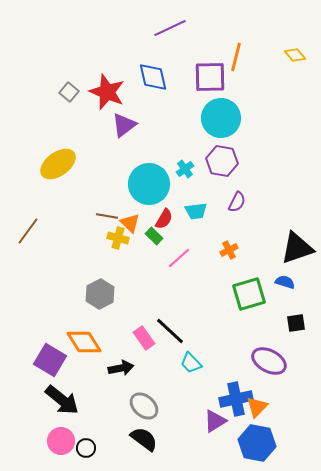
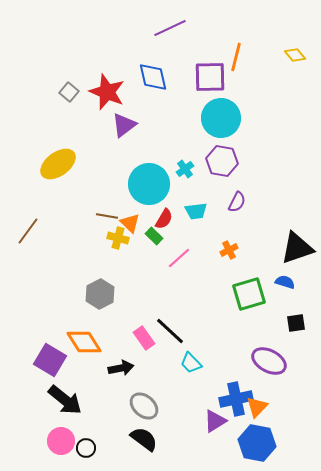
black arrow at (62, 400): moved 3 px right
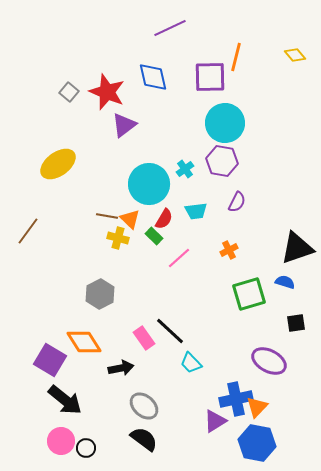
cyan circle at (221, 118): moved 4 px right, 5 px down
orange triangle at (130, 223): moved 4 px up
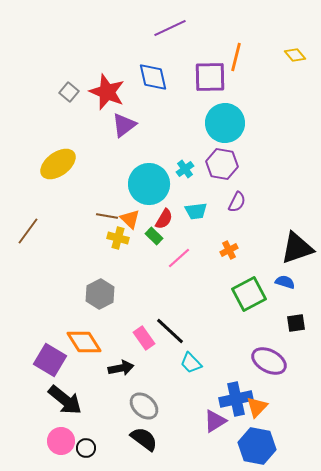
purple hexagon at (222, 161): moved 3 px down
green square at (249, 294): rotated 12 degrees counterclockwise
blue hexagon at (257, 443): moved 3 px down
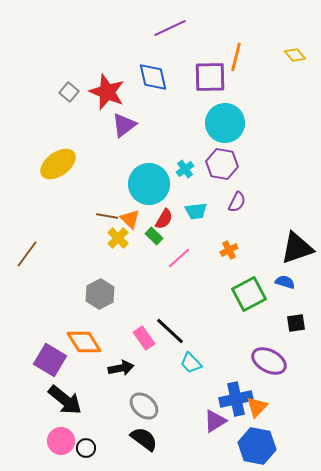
brown line at (28, 231): moved 1 px left, 23 px down
yellow cross at (118, 238): rotated 30 degrees clockwise
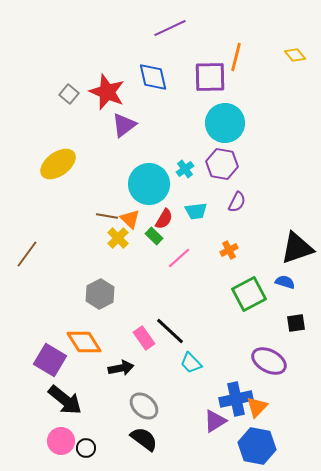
gray square at (69, 92): moved 2 px down
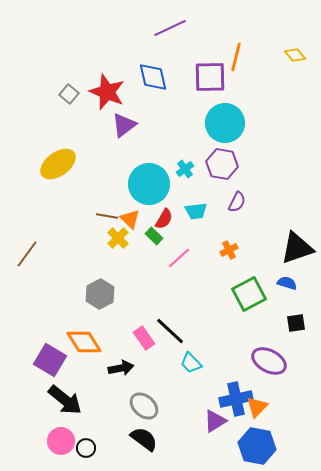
blue semicircle at (285, 282): moved 2 px right, 1 px down
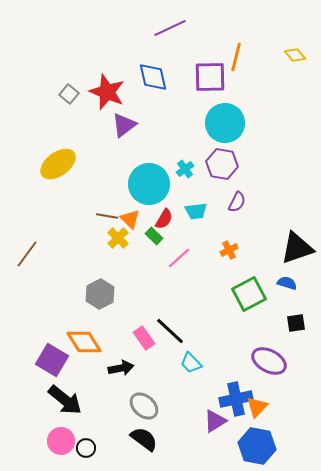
purple square at (50, 360): moved 2 px right
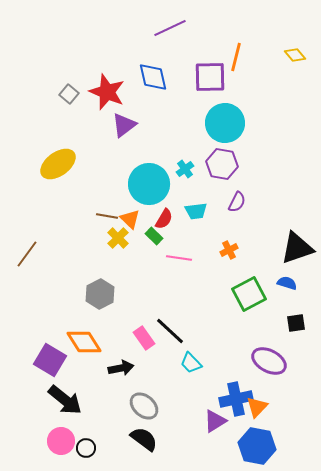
pink line at (179, 258): rotated 50 degrees clockwise
purple square at (52, 360): moved 2 px left
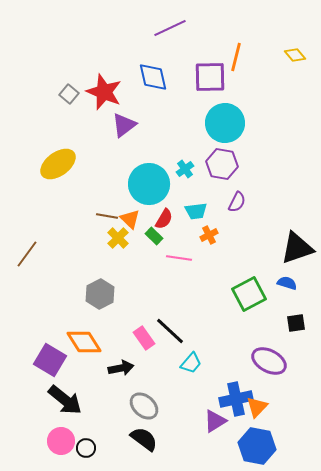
red star at (107, 92): moved 3 px left
orange cross at (229, 250): moved 20 px left, 15 px up
cyan trapezoid at (191, 363): rotated 95 degrees counterclockwise
